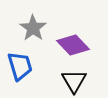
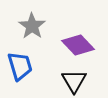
gray star: moved 1 px left, 2 px up
purple diamond: moved 5 px right
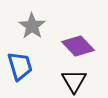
purple diamond: moved 1 px down
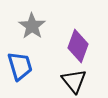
purple diamond: rotated 64 degrees clockwise
black triangle: rotated 8 degrees counterclockwise
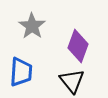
blue trapezoid: moved 1 px right, 6 px down; rotated 20 degrees clockwise
black triangle: moved 2 px left
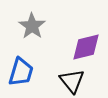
purple diamond: moved 8 px right, 1 px down; rotated 56 degrees clockwise
blue trapezoid: rotated 12 degrees clockwise
